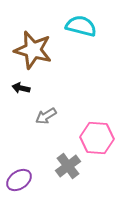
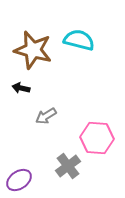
cyan semicircle: moved 2 px left, 14 px down
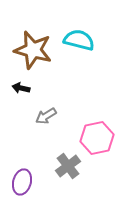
pink hexagon: rotated 16 degrees counterclockwise
purple ellipse: moved 3 px right, 2 px down; rotated 40 degrees counterclockwise
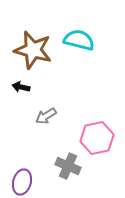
black arrow: moved 1 px up
gray cross: rotated 30 degrees counterclockwise
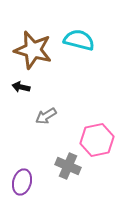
pink hexagon: moved 2 px down
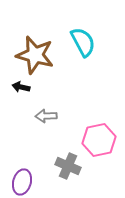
cyan semicircle: moved 4 px right, 2 px down; rotated 48 degrees clockwise
brown star: moved 2 px right, 5 px down
gray arrow: rotated 30 degrees clockwise
pink hexagon: moved 2 px right
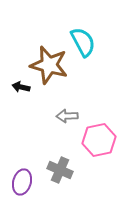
brown star: moved 14 px right, 10 px down
gray arrow: moved 21 px right
gray cross: moved 8 px left, 4 px down
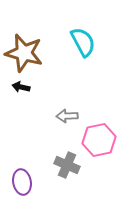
brown star: moved 25 px left, 12 px up
gray cross: moved 7 px right, 5 px up
purple ellipse: rotated 25 degrees counterclockwise
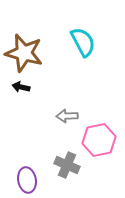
purple ellipse: moved 5 px right, 2 px up
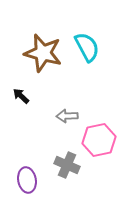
cyan semicircle: moved 4 px right, 5 px down
brown star: moved 19 px right
black arrow: moved 9 px down; rotated 30 degrees clockwise
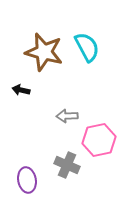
brown star: moved 1 px right, 1 px up
black arrow: moved 6 px up; rotated 30 degrees counterclockwise
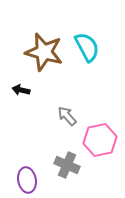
gray arrow: rotated 50 degrees clockwise
pink hexagon: moved 1 px right
